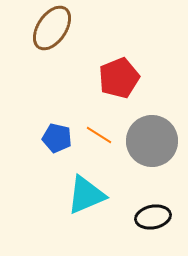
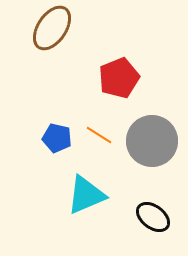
black ellipse: rotated 48 degrees clockwise
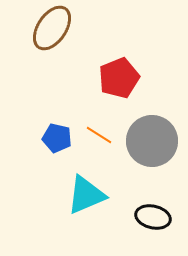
black ellipse: rotated 24 degrees counterclockwise
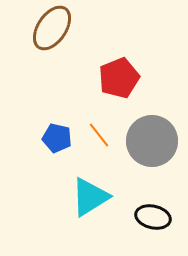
orange line: rotated 20 degrees clockwise
cyan triangle: moved 4 px right, 2 px down; rotated 9 degrees counterclockwise
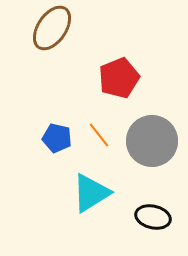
cyan triangle: moved 1 px right, 4 px up
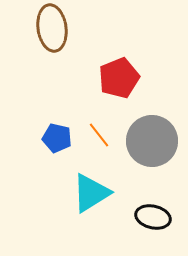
brown ellipse: rotated 42 degrees counterclockwise
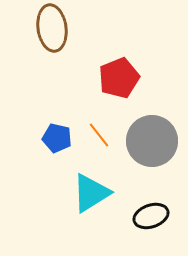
black ellipse: moved 2 px left, 1 px up; rotated 32 degrees counterclockwise
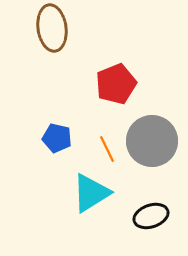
red pentagon: moved 3 px left, 6 px down
orange line: moved 8 px right, 14 px down; rotated 12 degrees clockwise
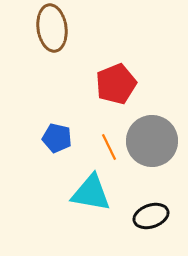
orange line: moved 2 px right, 2 px up
cyan triangle: rotated 42 degrees clockwise
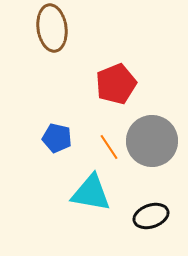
orange line: rotated 8 degrees counterclockwise
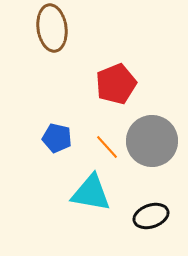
orange line: moved 2 px left; rotated 8 degrees counterclockwise
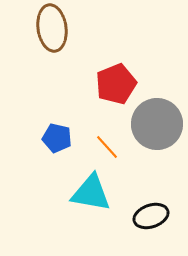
gray circle: moved 5 px right, 17 px up
